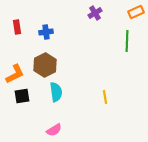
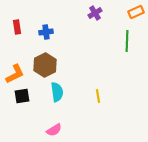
cyan semicircle: moved 1 px right
yellow line: moved 7 px left, 1 px up
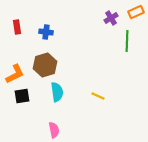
purple cross: moved 16 px right, 5 px down
blue cross: rotated 16 degrees clockwise
brown hexagon: rotated 10 degrees clockwise
yellow line: rotated 56 degrees counterclockwise
pink semicircle: rotated 70 degrees counterclockwise
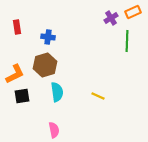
orange rectangle: moved 3 px left
blue cross: moved 2 px right, 5 px down
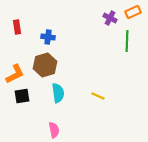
purple cross: moved 1 px left; rotated 32 degrees counterclockwise
cyan semicircle: moved 1 px right, 1 px down
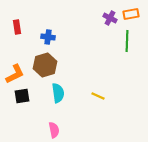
orange rectangle: moved 2 px left, 2 px down; rotated 14 degrees clockwise
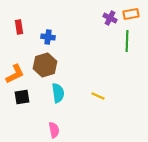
red rectangle: moved 2 px right
black square: moved 1 px down
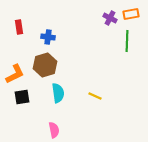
yellow line: moved 3 px left
